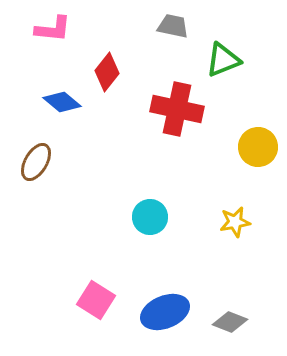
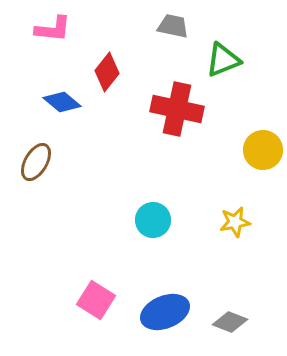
yellow circle: moved 5 px right, 3 px down
cyan circle: moved 3 px right, 3 px down
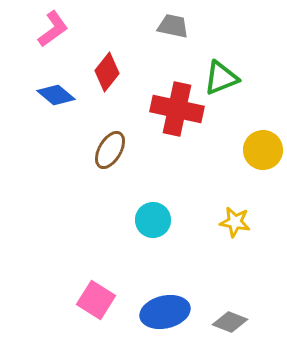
pink L-shape: rotated 42 degrees counterclockwise
green triangle: moved 2 px left, 18 px down
blue diamond: moved 6 px left, 7 px up
brown ellipse: moved 74 px right, 12 px up
yellow star: rotated 20 degrees clockwise
blue ellipse: rotated 9 degrees clockwise
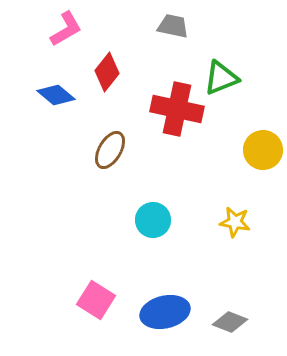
pink L-shape: moved 13 px right; rotated 6 degrees clockwise
